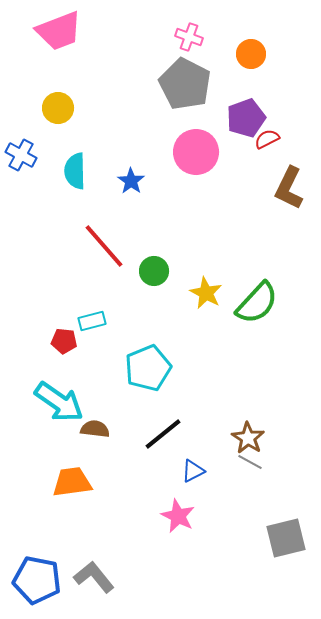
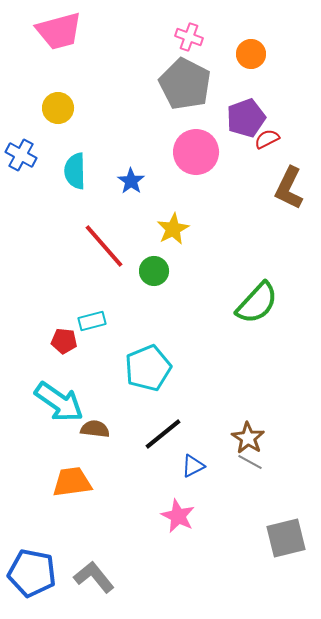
pink trapezoid: rotated 6 degrees clockwise
yellow star: moved 33 px left, 64 px up; rotated 16 degrees clockwise
blue triangle: moved 5 px up
blue pentagon: moved 5 px left, 7 px up
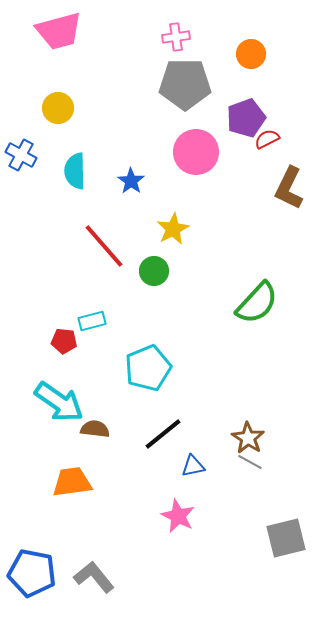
pink cross: moved 13 px left; rotated 28 degrees counterclockwise
gray pentagon: rotated 27 degrees counterclockwise
blue triangle: rotated 15 degrees clockwise
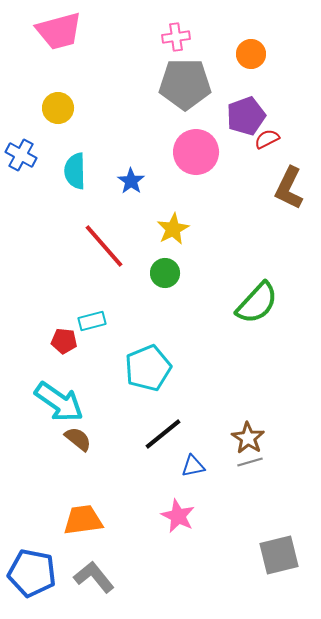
purple pentagon: moved 2 px up
green circle: moved 11 px right, 2 px down
brown semicircle: moved 17 px left, 10 px down; rotated 32 degrees clockwise
gray line: rotated 45 degrees counterclockwise
orange trapezoid: moved 11 px right, 38 px down
gray square: moved 7 px left, 17 px down
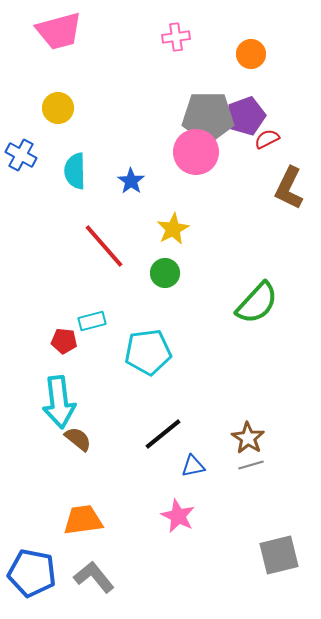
gray pentagon: moved 23 px right, 33 px down
cyan pentagon: moved 16 px up; rotated 15 degrees clockwise
cyan arrow: rotated 48 degrees clockwise
gray line: moved 1 px right, 3 px down
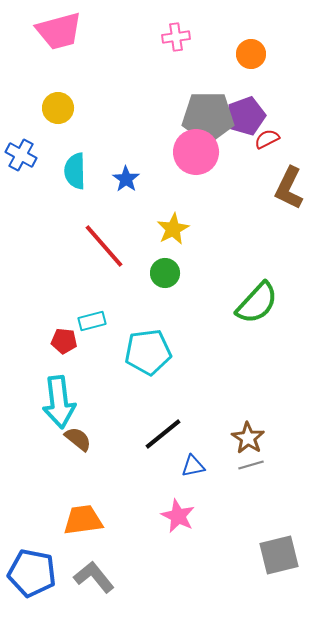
blue star: moved 5 px left, 2 px up
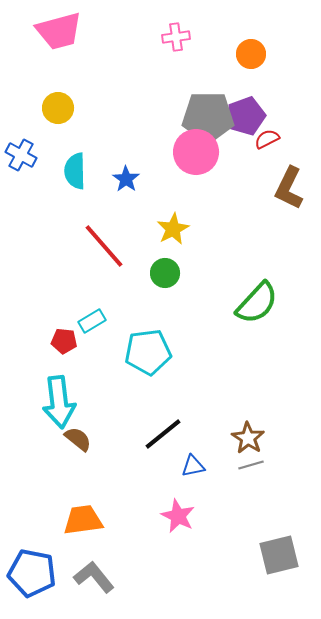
cyan rectangle: rotated 16 degrees counterclockwise
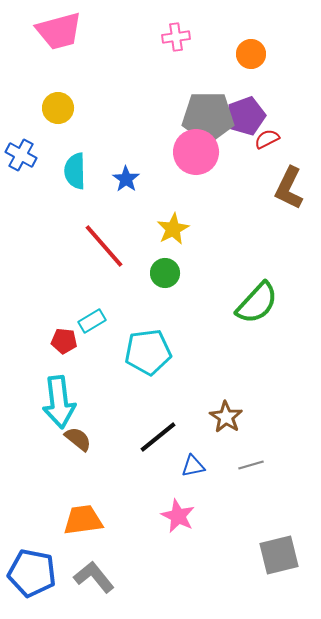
black line: moved 5 px left, 3 px down
brown star: moved 22 px left, 21 px up
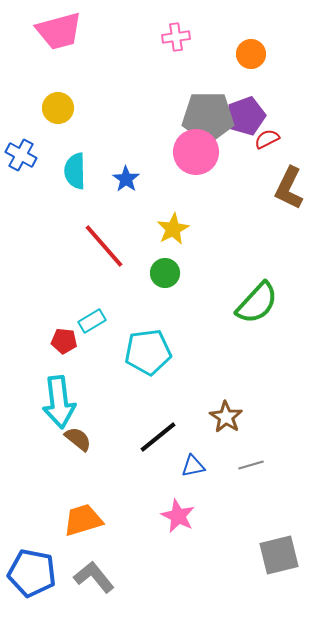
orange trapezoid: rotated 9 degrees counterclockwise
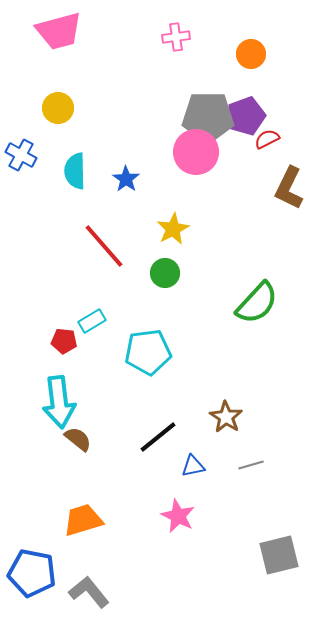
gray L-shape: moved 5 px left, 15 px down
